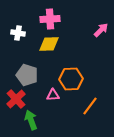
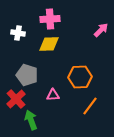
orange hexagon: moved 9 px right, 2 px up
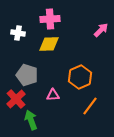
orange hexagon: rotated 20 degrees counterclockwise
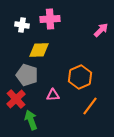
white cross: moved 4 px right, 8 px up
yellow diamond: moved 10 px left, 6 px down
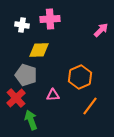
gray pentagon: moved 1 px left
red cross: moved 1 px up
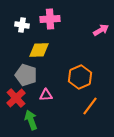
pink arrow: rotated 14 degrees clockwise
pink triangle: moved 7 px left
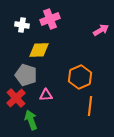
pink cross: rotated 18 degrees counterclockwise
orange line: rotated 30 degrees counterclockwise
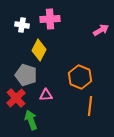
pink cross: rotated 18 degrees clockwise
yellow diamond: rotated 60 degrees counterclockwise
orange hexagon: rotated 15 degrees counterclockwise
